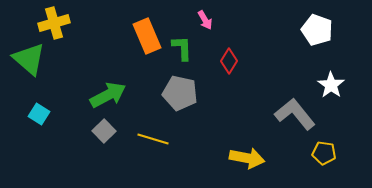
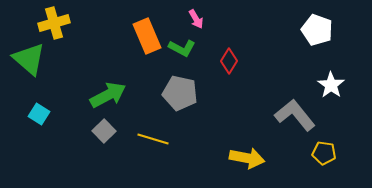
pink arrow: moved 9 px left, 1 px up
green L-shape: rotated 120 degrees clockwise
gray L-shape: moved 1 px down
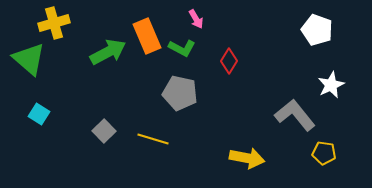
white star: rotated 12 degrees clockwise
green arrow: moved 43 px up
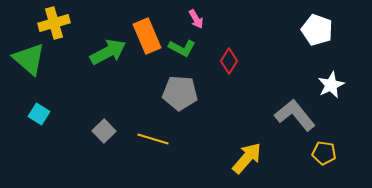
gray pentagon: rotated 8 degrees counterclockwise
yellow arrow: rotated 60 degrees counterclockwise
